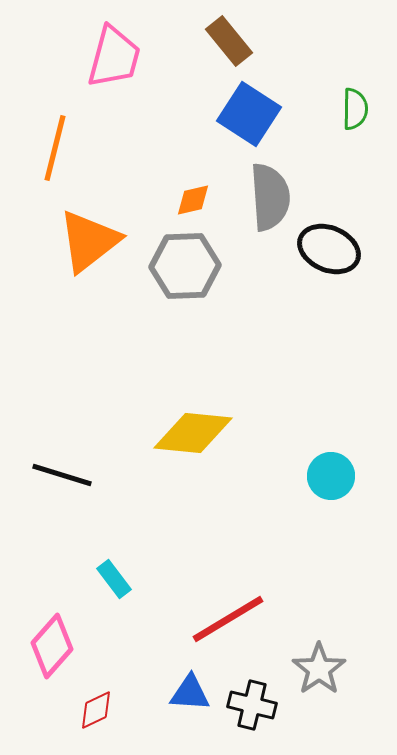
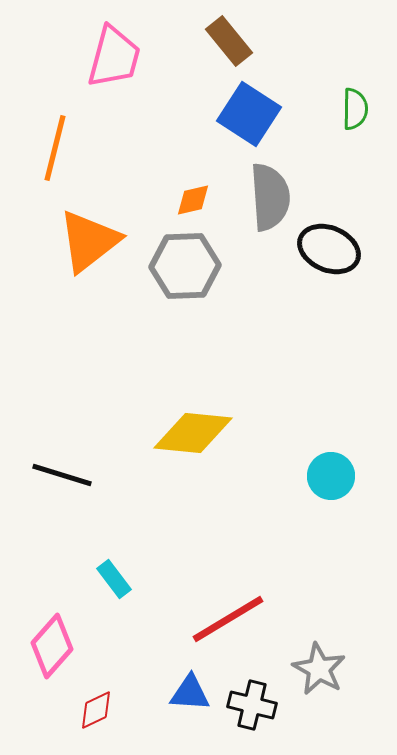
gray star: rotated 8 degrees counterclockwise
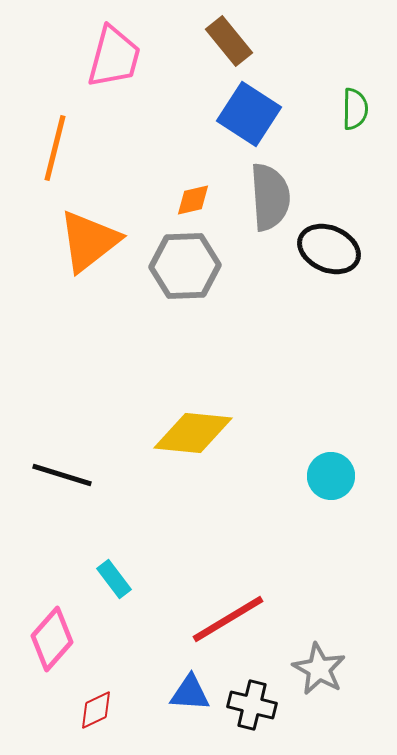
pink diamond: moved 7 px up
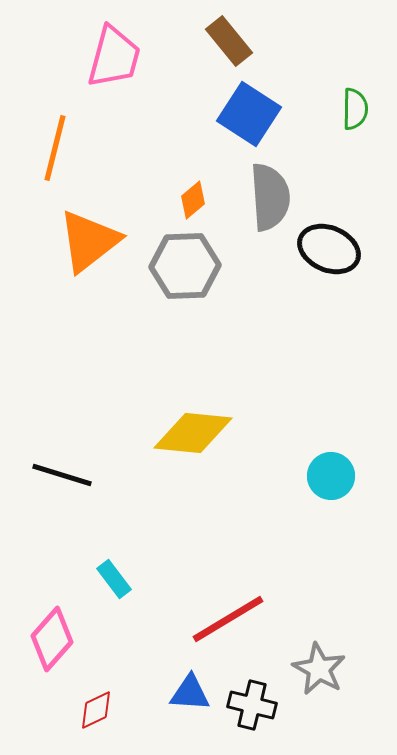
orange diamond: rotated 27 degrees counterclockwise
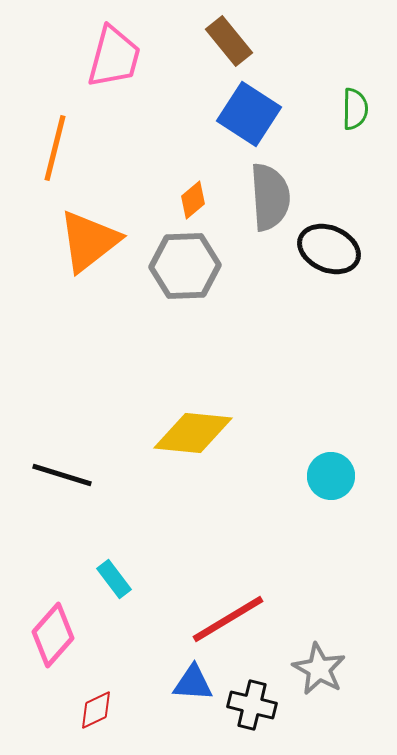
pink diamond: moved 1 px right, 4 px up
blue triangle: moved 3 px right, 10 px up
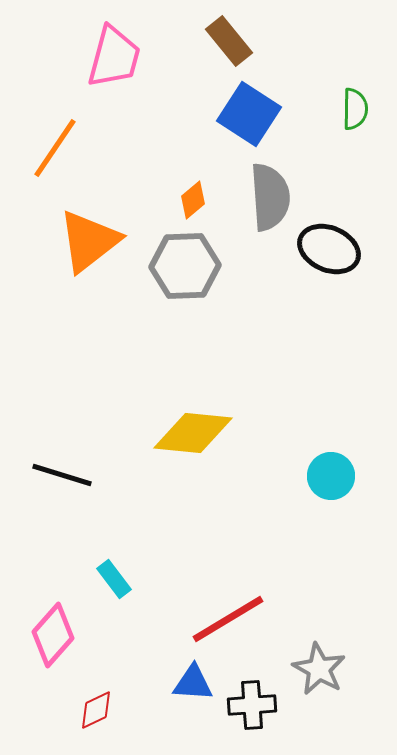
orange line: rotated 20 degrees clockwise
black cross: rotated 18 degrees counterclockwise
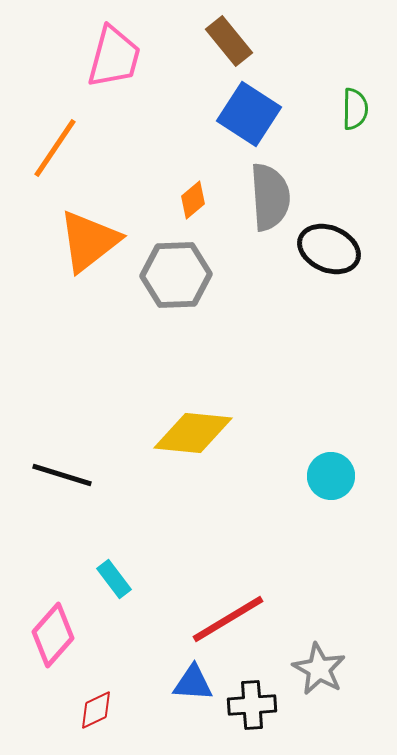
gray hexagon: moved 9 px left, 9 px down
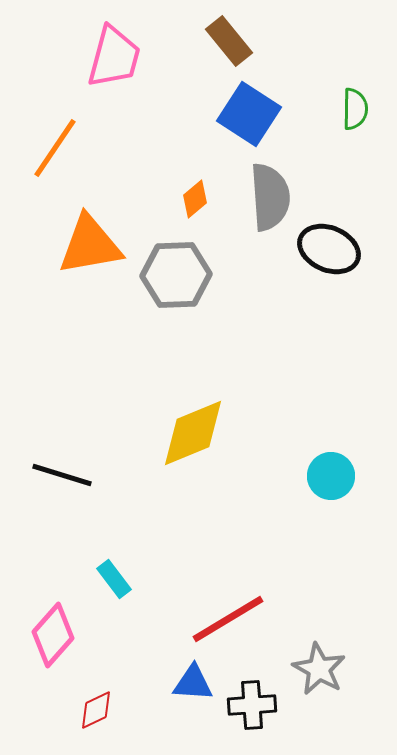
orange diamond: moved 2 px right, 1 px up
orange triangle: moved 1 px right, 4 px down; rotated 28 degrees clockwise
yellow diamond: rotated 28 degrees counterclockwise
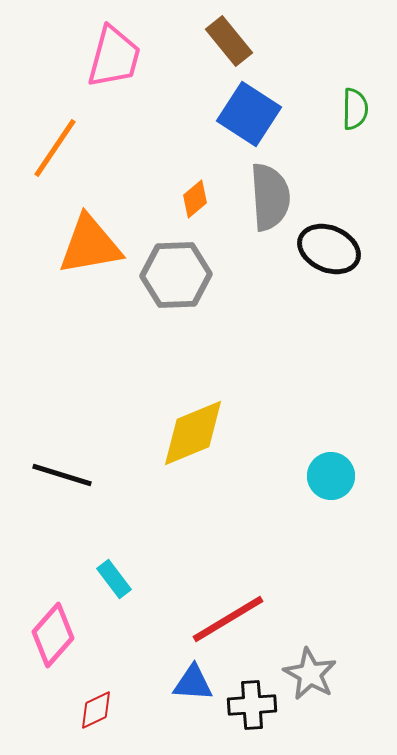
gray star: moved 9 px left, 5 px down
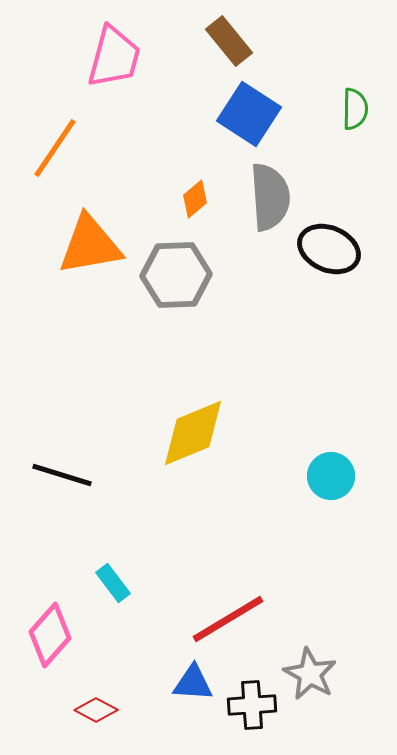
cyan rectangle: moved 1 px left, 4 px down
pink diamond: moved 3 px left
red diamond: rotated 54 degrees clockwise
